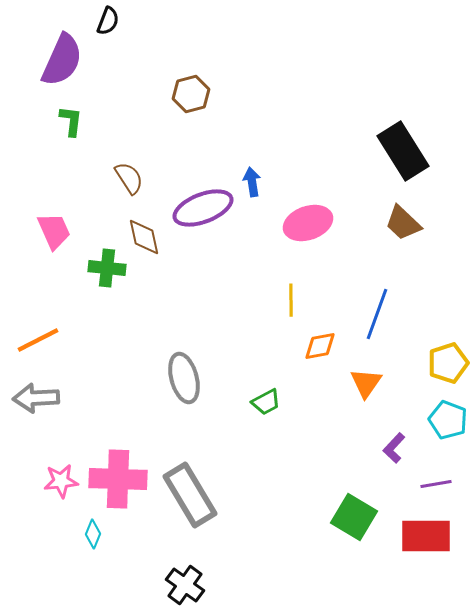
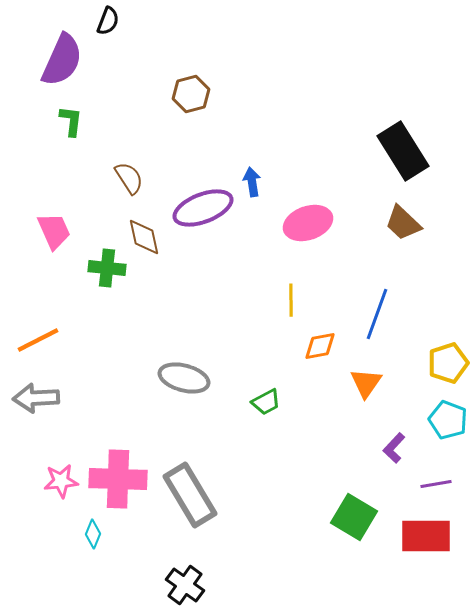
gray ellipse: rotated 60 degrees counterclockwise
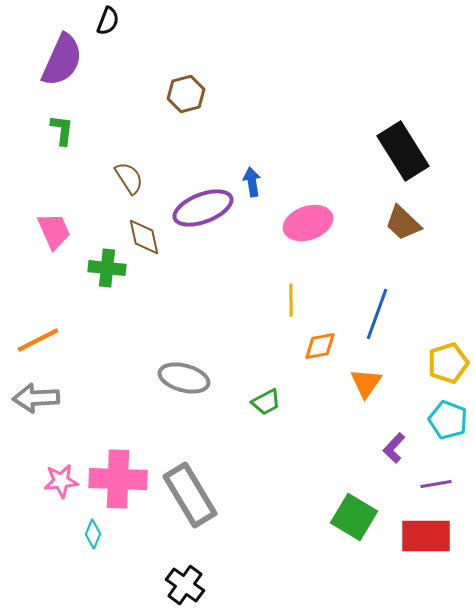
brown hexagon: moved 5 px left
green L-shape: moved 9 px left, 9 px down
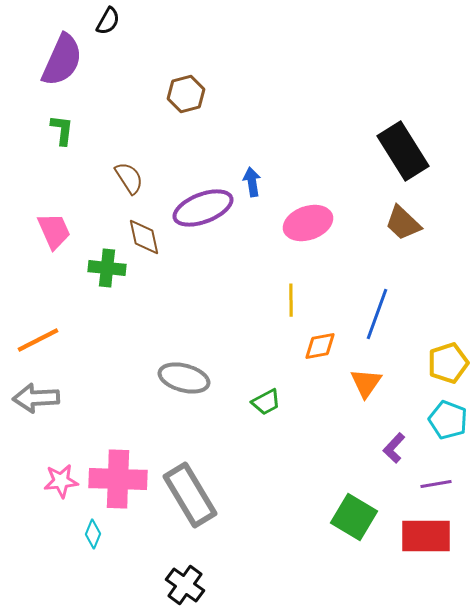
black semicircle: rotated 8 degrees clockwise
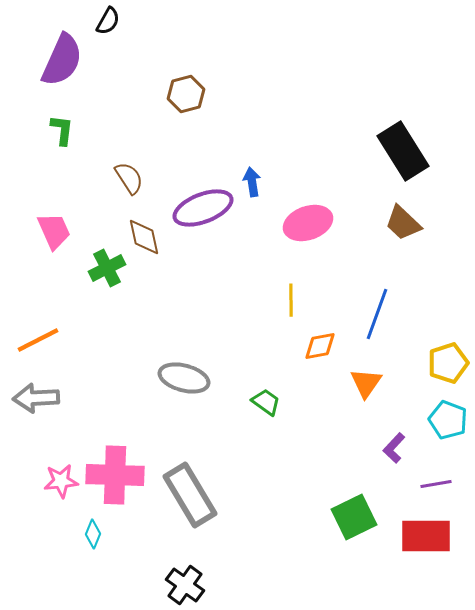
green cross: rotated 33 degrees counterclockwise
green trapezoid: rotated 116 degrees counterclockwise
pink cross: moved 3 px left, 4 px up
green square: rotated 33 degrees clockwise
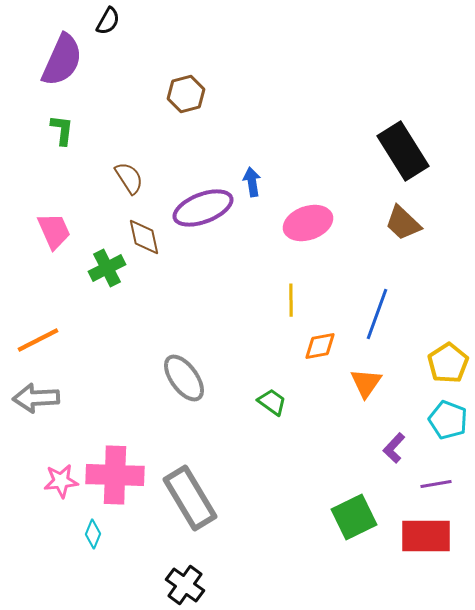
yellow pentagon: rotated 15 degrees counterclockwise
gray ellipse: rotated 39 degrees clockwise
green trapezoid: moved 6 px right
gray rectangle: moved 3 px down
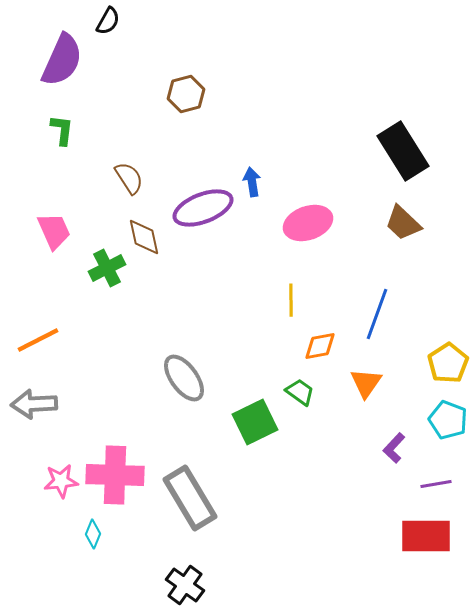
gray arrow: moved 2 px left, 6 px down
green trapezoid: moved 28 px right, 10 px up
green square: moved 99 px left, 95 px up
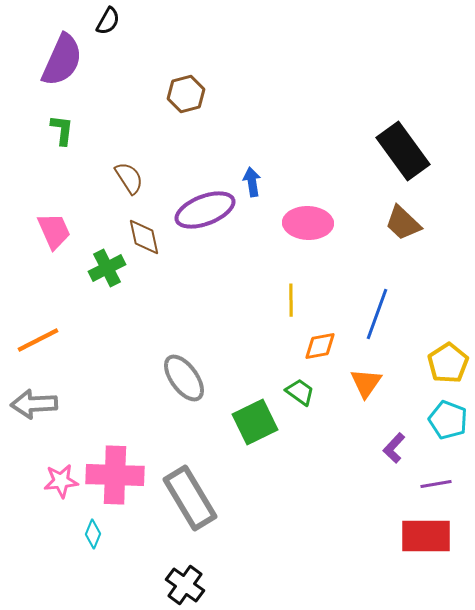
black rectangle: rotated 4 degrees counterclockwise
purple ellipse: moved 2 px right, 2 px down
pink ellipse: rotated 21 degrees clockwise
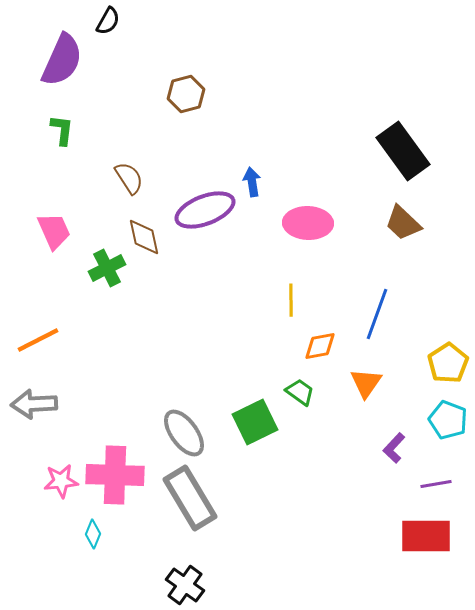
gray ellipse: moved 55 px down
